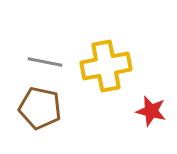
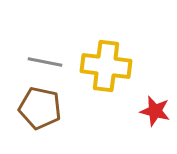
yellow cross: rotated 18 degrees clockwise
red star: moved 4 px right
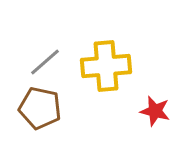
gray line: rotated 52 degrees counterclockwise
yellow cross: rotated 12 degrees counterclockwise
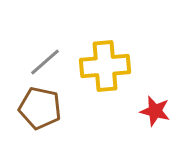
yellow cross: moved 1 px left
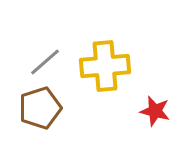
brown pentagon: rotated 30 degrees counterclockwise
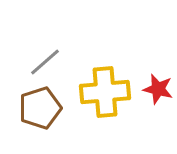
yellow cross: moved 26 px down
red star: moved 3 px right, 22 px up
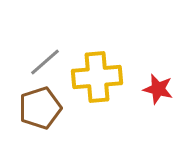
yellow cross: moved 8 px left, 15 px up
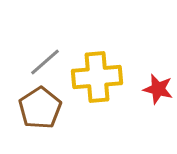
brown pentagon: rotated 15 degrees counterclockwise
